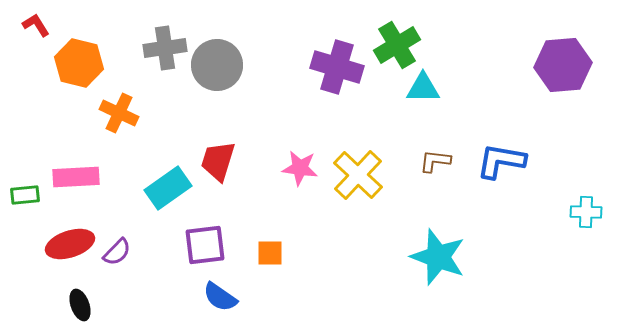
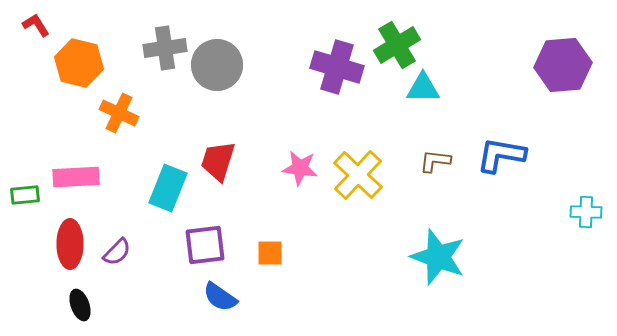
blue L-shape: moved 6 px up
cyan rectangle: rotated 33 degrees counterclockwise
red ellipse: rotated 72 degrees counterclockwise
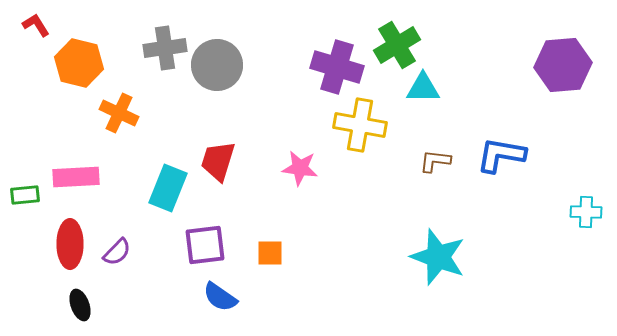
yellow cross: moved 2 px right, 50 px up; rotated 33 degrees counterclockwise
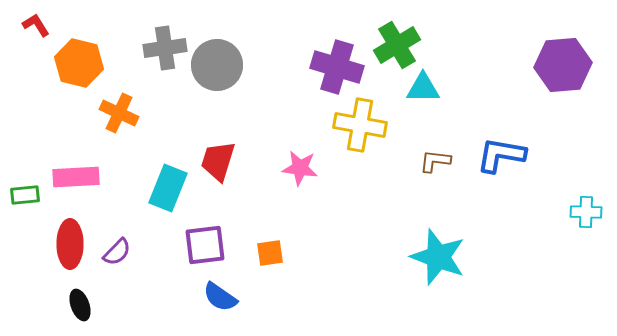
orange square: rotated 8 degrees counterclockwise
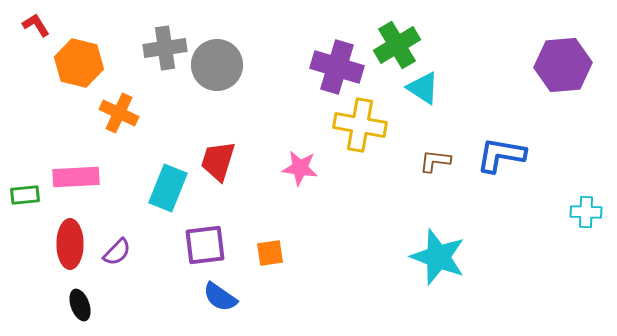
cyan triangle: rotated 33 degrees clockwise
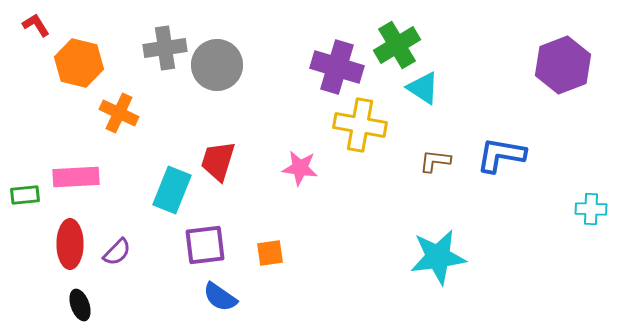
purple hexagon: rotated 16 degrees counterclockwise
cyan rectangle: moved 4 px right, 2 px down
cyan cross: moved 5 px right, 3 px up
cyan star: rotated 28 degrees counterclockwise
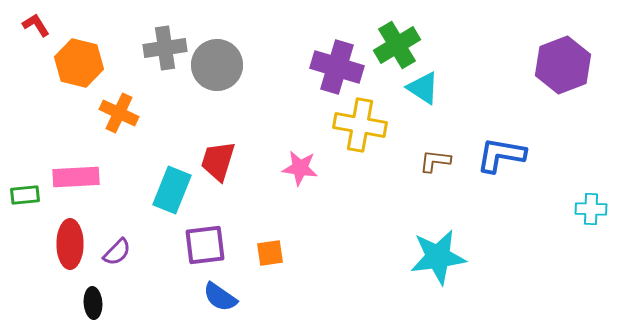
black ellipse: moved 13 px right, 2 px up; rotated 16 degrees clockwise
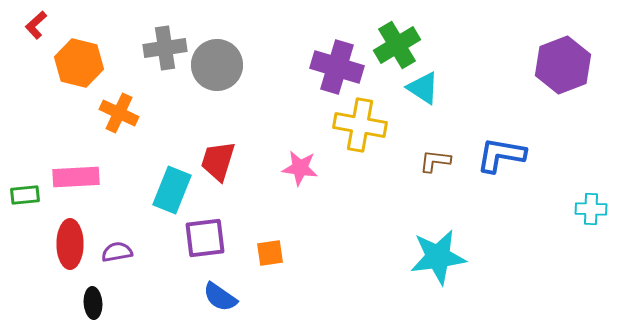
red L-shape: rotated 100 degrees counterclockwise
purple square: moved 7 px up
purple semicircle: rotated 144 degrees counterclockwise
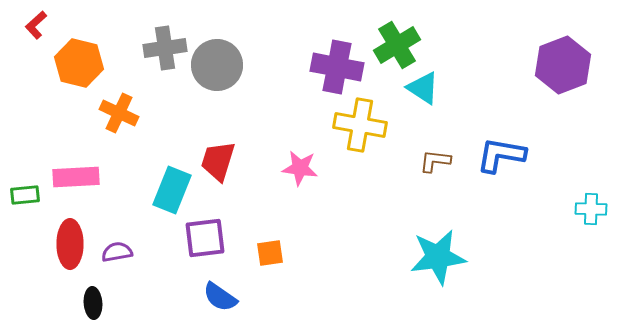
purple cross: rotated 6 degrees counterclockwise
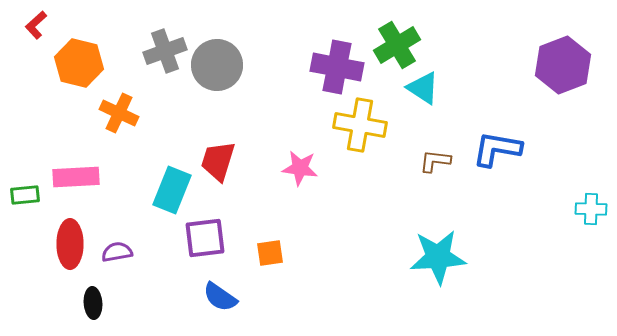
gray cross: moved 3 px down; rotated 12 degrees counterclockwise
blue L-shape: moved 4 px left, 6 px up
cyan star: rotated 4 degrees clockwise
